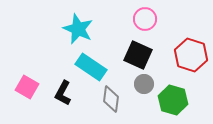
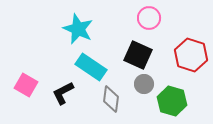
pink circle: moved 4 px right, 1 px up
pink square: moved 1 px left, 2 px up
black L-shape: rotated 35 degrees clockwise
green hexagon: moved 1 px left, 1 px down
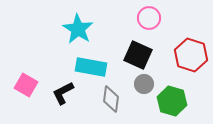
cyan star: rotated 8 degrees clockwise
cyan rectangle: rotated 24 degrees counterclockwise
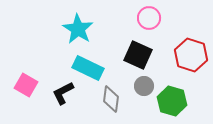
cyan rectangle: moved 3 px left, 1 px down; rotated 16 degrees clockwise
gray circle: moved 2 px down
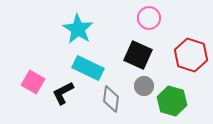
pink square: moved 7 px right, 3 px up
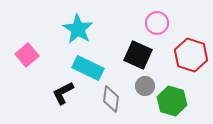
pink circle: moved 8 px right, 5 px down
pink square: moved 6 px left, 27 px up; rotated 20 degrees clockwise
gray circle: moved 1 px right
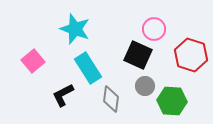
pink circle: moved 3 px left, 6 px down
cyan star: moved 3 px left; rotated 12 degrees counterclockwise
pink square: moved 6 px right, 6 px down
cyan rectangle: rotated 32 degrees clockwise
black L-shape: moved 2 px down
green hexagon: rotated 12 degrees counterclockwise
